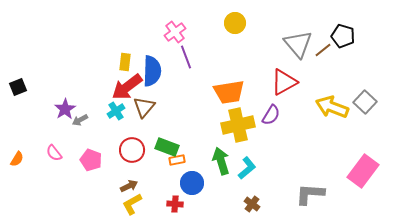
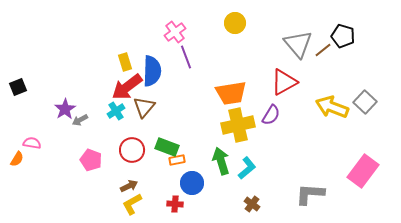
yellow rectangle: rotated 24 degrees counterclockwise
orange trapezoid: moved 2 px right, 1 px down
pink semicircle: moved 22 px left, 10 px up; rotated 138 degrees clockwise
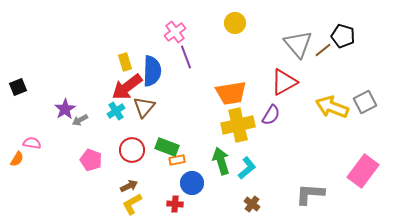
gray square: rotated 20 degrees clockwise
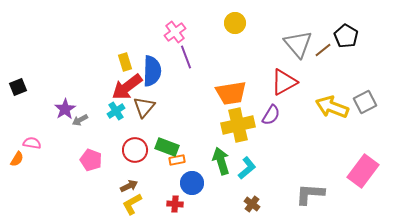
black pentagon: moved 3 px right; rotated 15 degrees clockwise
red circle: moved 3 px right
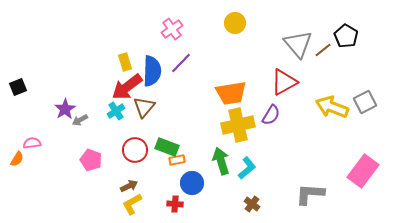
pink cross: moved 3 px left, 3 px up
purple line: moved 5 px left, 6 px down; rotated 65 degrees clockwise
pink semicircle: rotated 18 degrees counterclockwise
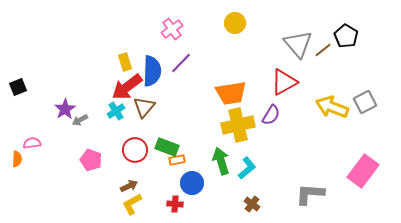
orange semicircle: rotated 28 degrees counterclockwise
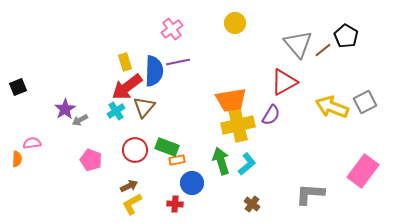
purple line: moved 3 px left, 1 px up; rotated 35 degrees clockwise
blue semicircle: moved 2 px right
orange trapezoid: moved 7 px down
cyan L-shape: moved 4 px up
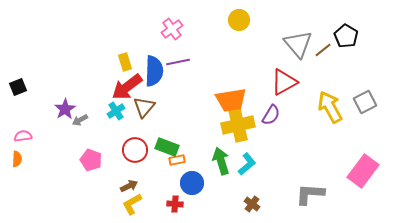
yellow circle: moved 4 px right, 3 px up
yellow arrow: moved 2 px left; rotated 40 degrees clockwise
pink semicircle: moved 9 px left, 7 px up
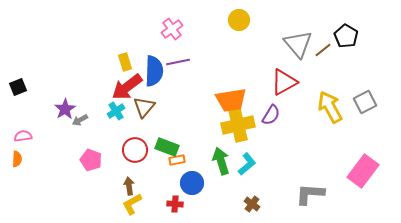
brown arrow: rotated 72 degrees counterclockwise
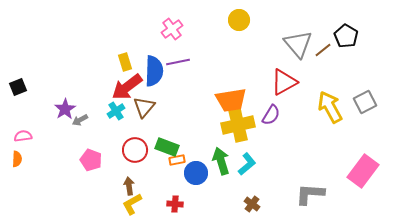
blue circle: moved 4 px right, 10 px up
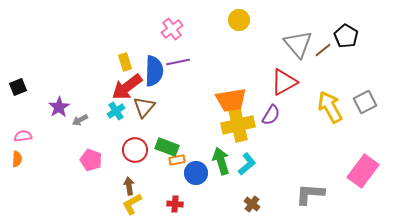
purple star: moved 6 px left, 2 px up
